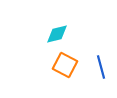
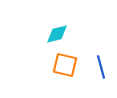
orange square: rotated 15 degrees counterclockwise
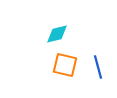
blue line: moved 3 px left
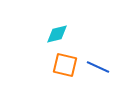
blue line: rotated 50 degrees counterclockwise
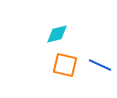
blue line: moved 2 px right, 2 px up
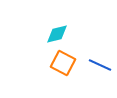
orange square: moved 2 px left, 2 px up; rotated 15 degrees clockwise
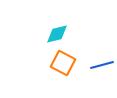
blue line: moved 2 px right; rotated 40 degrees counterclockwise
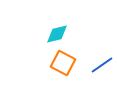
blue line: rotated 20 degrees counterclockwise
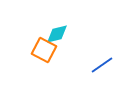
orange square: moved 19 px left, 13 px up
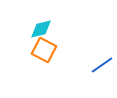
cyan diamond: moved 16 px left, 5 px up
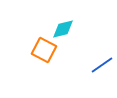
cyan diamond: moved 22 px right
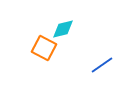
orange square: moved 2 px up
